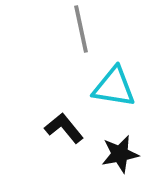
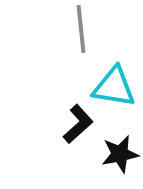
gray line: rotated 6 degrees clockwise
black L-shape: moved 14 px right, 4 px up; rotated 87 degrees clockwise
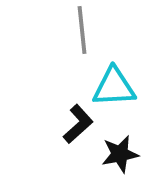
gray line: moved 1 px right, 1 px down
cyan triangle: rotated 12 degrees counterclockwise
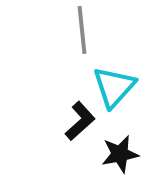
cyan triangle: rotated 45 degrees counterclockwise
black L-shape: moved 2 px right, 3 px up
